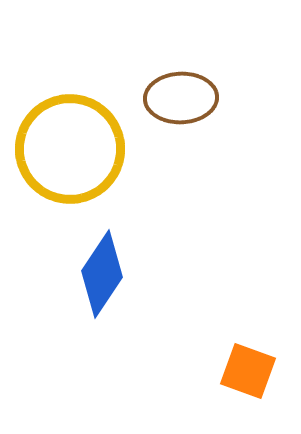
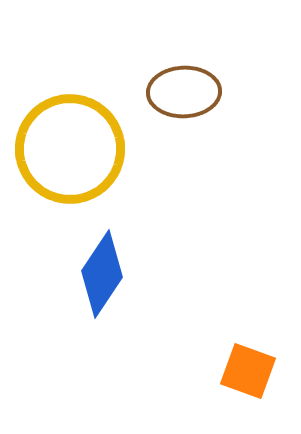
brown ellipse: moved 3 px right, 6 px up
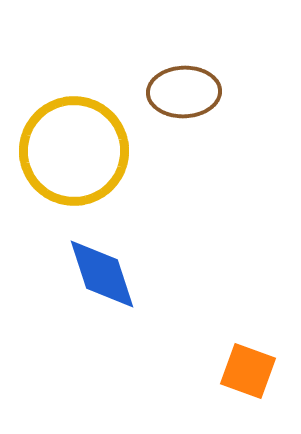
yellow circle: moved 4 px right, 2 px down
blue diamond: rotated 52 degrees counterclockwise
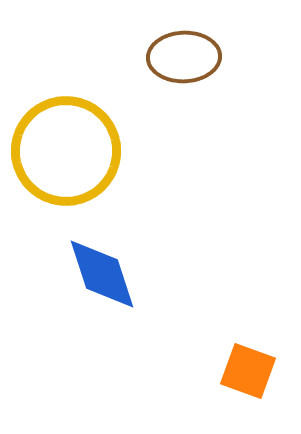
brown ellipse: moved 35 px up
yellow circle: moved 8 px left
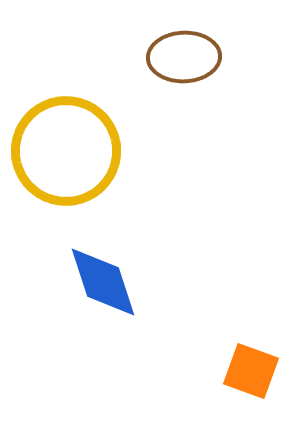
blue diamond: moved 1 px right, 8 px down
orange square: moved 3 px right
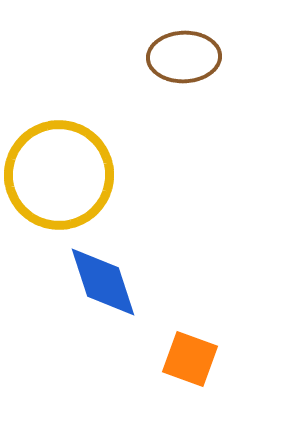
yellow circle: moved 7 px left, 24 px down
orange square: moved 61 px left, 12 px up
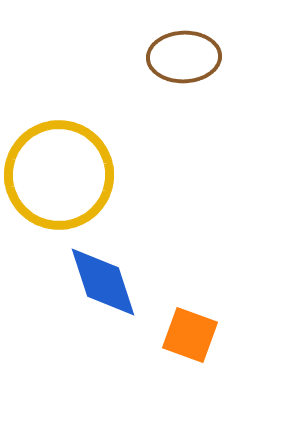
orange square: moved 24 px up
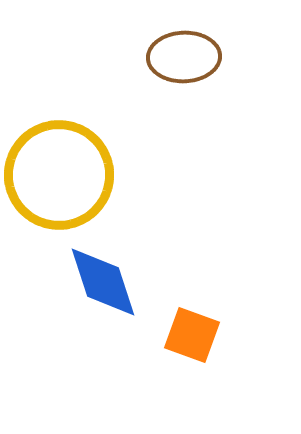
orange square: moved 2 px right
